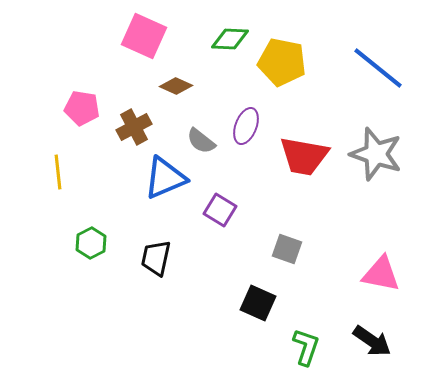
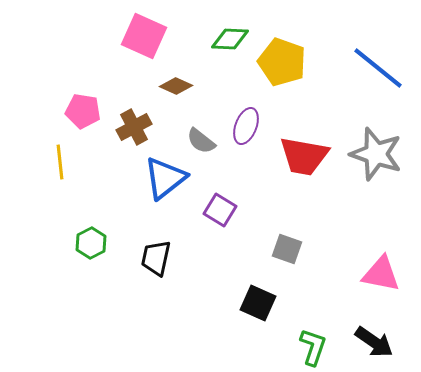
yellow pentagon: rotated 9 degrees clockwise
pink pentagon: moved 1 px right, 3 px down
yellow line: moved 2 px right, 10 px up
blue triangle: rotated 15 degrees counterclockwise
black arrow: moved 2 px right, 1 px down
green L-shape: moved 7 px right
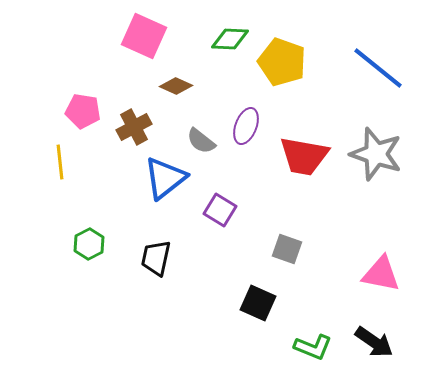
green hexagon: moved 2 px left, 1 px down
green L-shape: rotated 93 degrees clockwise
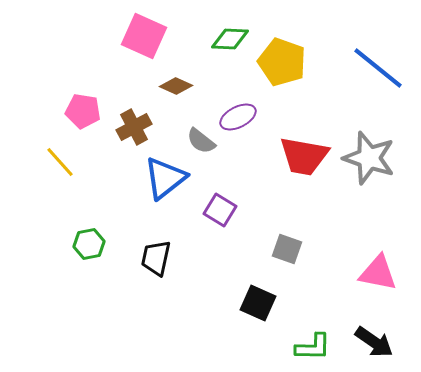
purple ellipse: moved 8 px left, 9 px up; rotated 42 degrees clockwise
gray star: moved 7 px left, 4 px down
yellow line: rotated 36 degrees counterclockwise
green hexagon: rotated 16 degrees clockwise
pink triangle: moved 3 px left, 1 px up
green L-shape: rotated 21 degrees counterclockwise
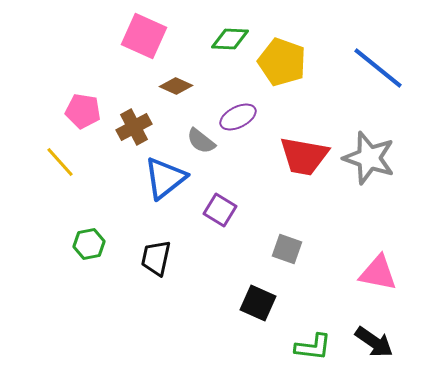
green L-shape: rotated 6 degrees clockwise
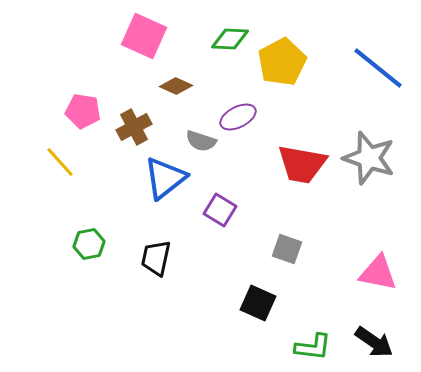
yellow pentagon: rotated 24 degrees clockwise
gray semicircle: rotated 20 degrees counterclockwise
red trapezoid: moved 2 px left, 8 px down
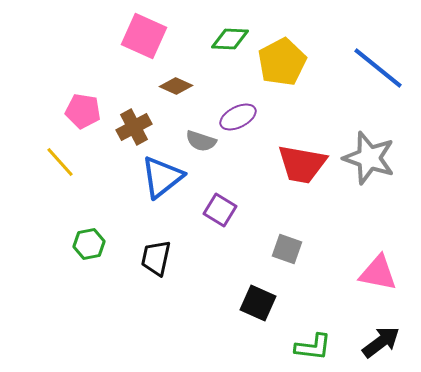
blue triangle: moved 3 px left, 1 px up
black arrow: moved 7 px right; rotated 72 degrees counterclockwise
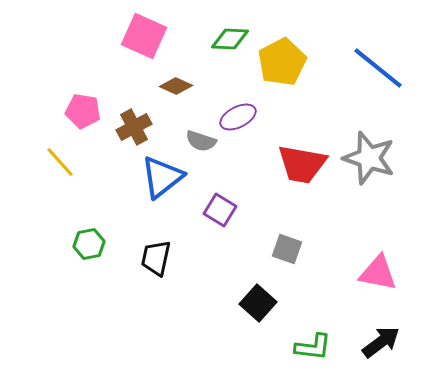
black square: rotated 18 degrees clockwise
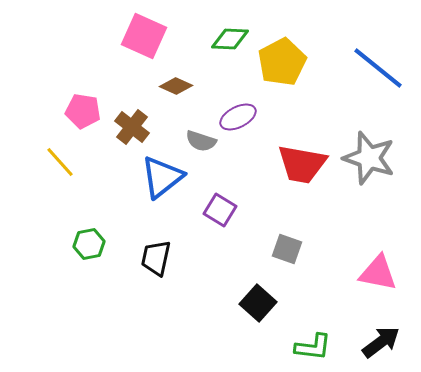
brown cross: moved 2 px left; rotated 24 degrees counterclockwise
